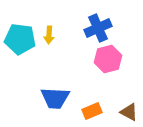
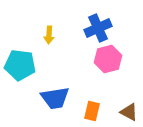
cyan pentagon: moved 26 px down
blue trapezoid: rotated 12 degrees counterclockwise
orange rectangle: rotated 54 degrees counterclockwise
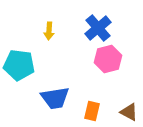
blue cross: rotated 16 degrees counterclockwise
yellow arrow: moved 4 px up
cyan pentagon: moved 1 px left
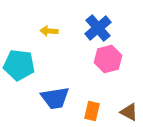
yellow arrow: rotated 90 degrees clockwise
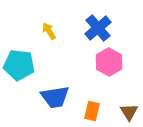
yellow arrow: rotated 54 degrees clockwise
pink hexagon: moved 1 px right, 3 px down; rotated 16 degrees counterclockwise
blue trapezoid: moved 1 px up
brown triangle: rotated 30 degrees clockwise
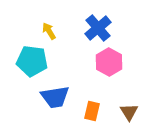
cyan pentagon: moved 13 px right, 4 px up
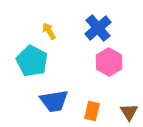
cyan pentagon: rotated 20 degrees clockwise
blue trapezoid: moved 1 px left, 4 px down
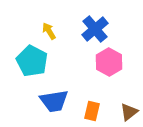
blue cross: moved 3 px left, 1 px down
brown triangle: rotated 24 degrees clockwise
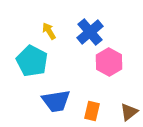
blue cross: moved 5 px left, 3 px down
blue trapezoid: moved 2 px right
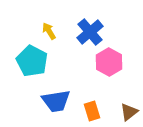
orange rectangle: rotated 30 degrees counterclockwise
